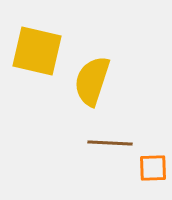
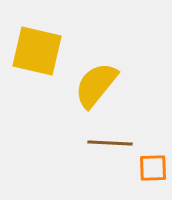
yellow semicircle: moved 4 px right, 4 px down; rotated 21 degrees clockwise
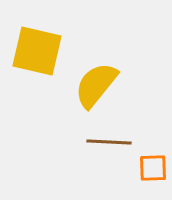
brown line: moved 1 px left, 1 px up
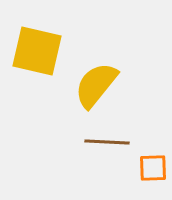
brown line: moved 2 px left
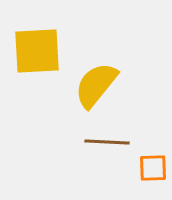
yellow square: rotated 16 degrees counterclockwise
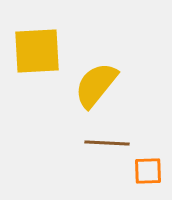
brown line: moved 1 px down
orange square: moved 5 px left, 3 px down
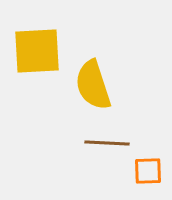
yellow semicircle: moved 3 px left; rotated 57 degrees counterclockwise
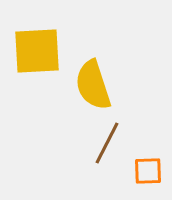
brown line: rotated 66 degrees counterclockwise
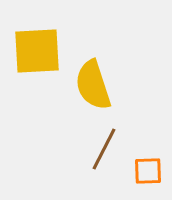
brown line: moved 3 px left, 6 px down
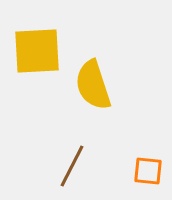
brown line: moved 32 px left, 17 px down
orange square: rotated 8 degrees clockwise
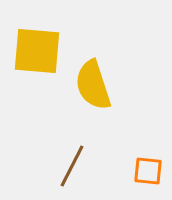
yellow square: rotated 8 degrees clockwise
